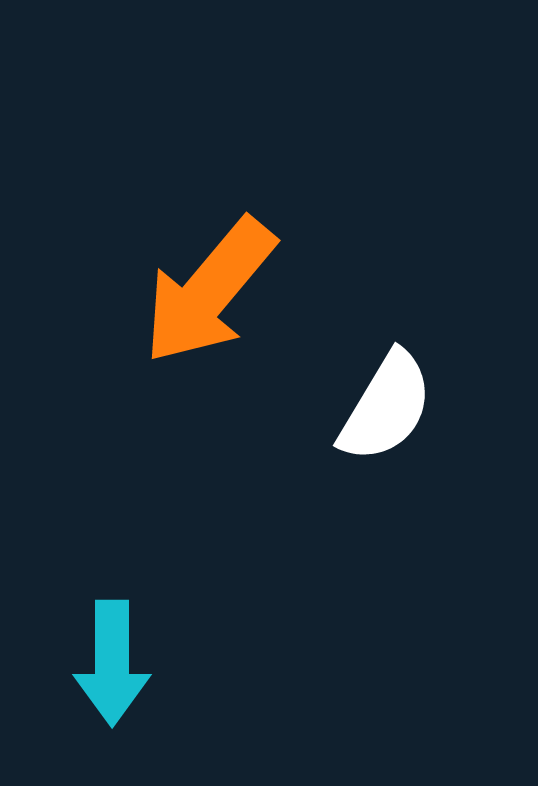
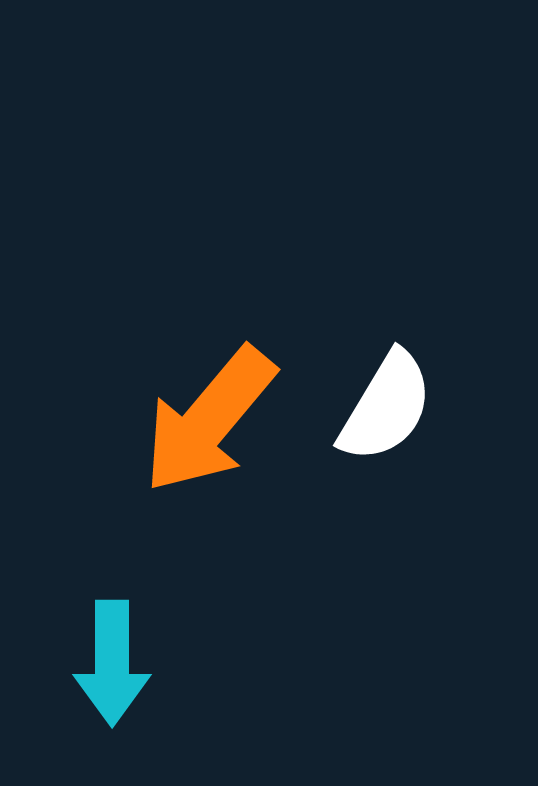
orange arrow: moved 129 px down
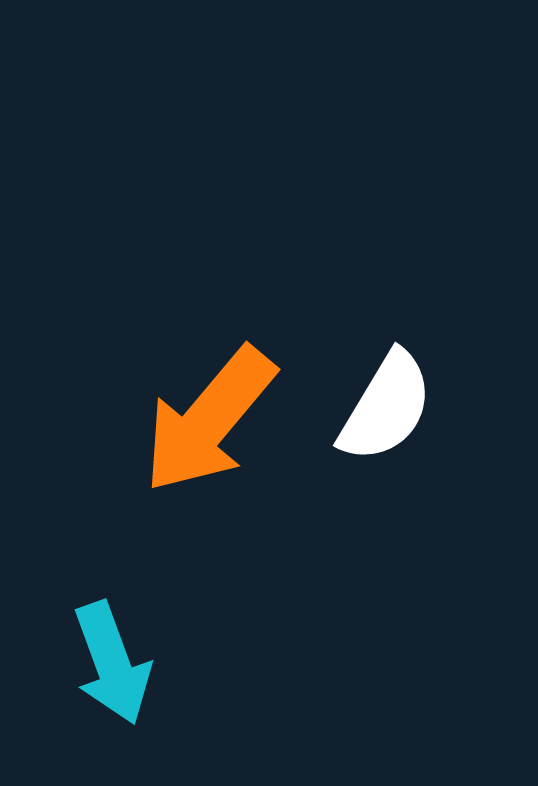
cyan arrow: rotated 20 degrees counterclockwise
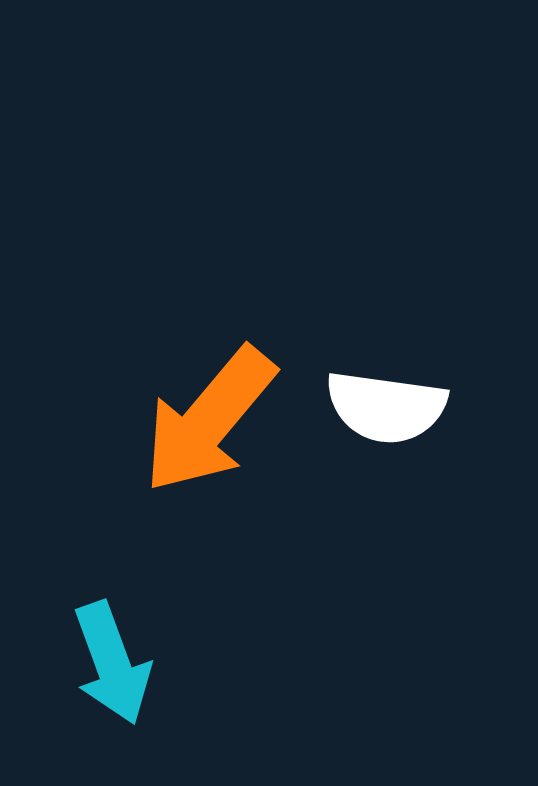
white semicircle: rotated 67 degrees clockwise
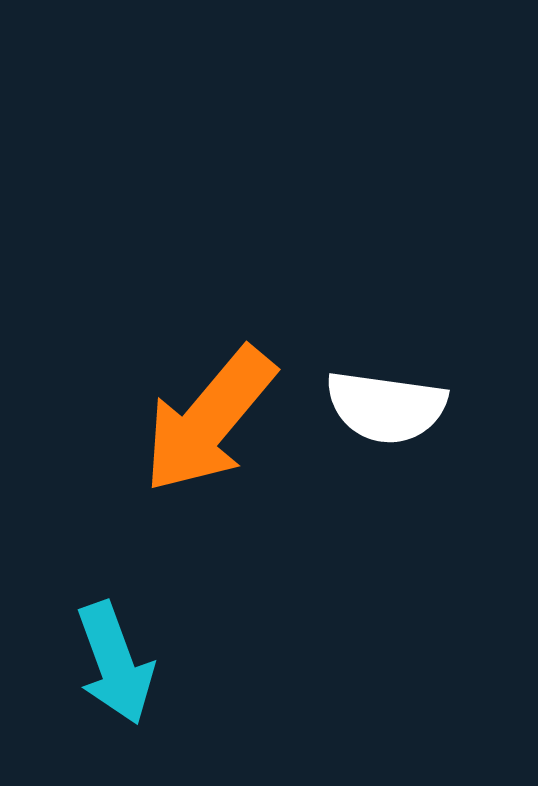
cyan arrow: moved 3 px right
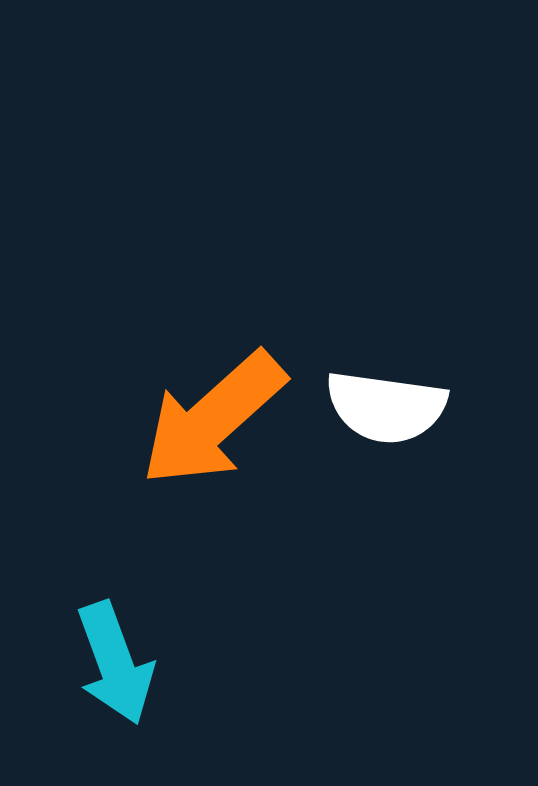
orange arrow: moved 4 px right, 1 px up; rotated 8 degrees clockwise
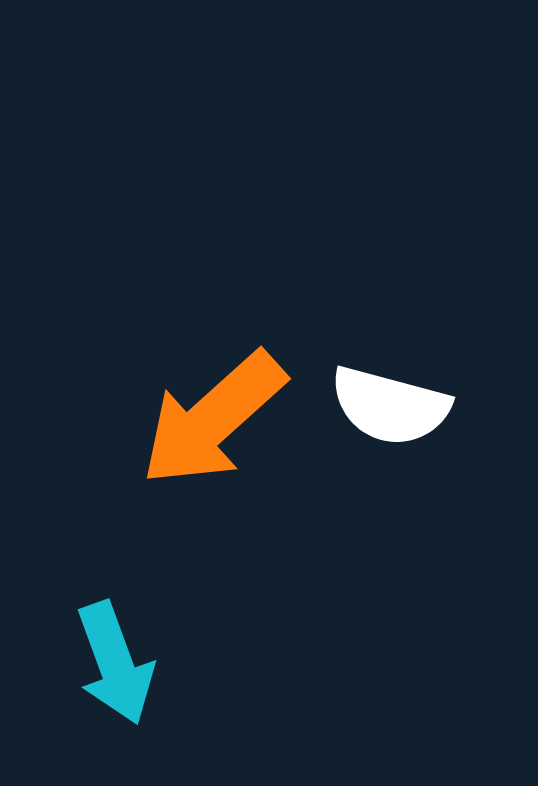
white semicircle: moved 4 px right, 1 px up; rotated 7 degrees clockwise
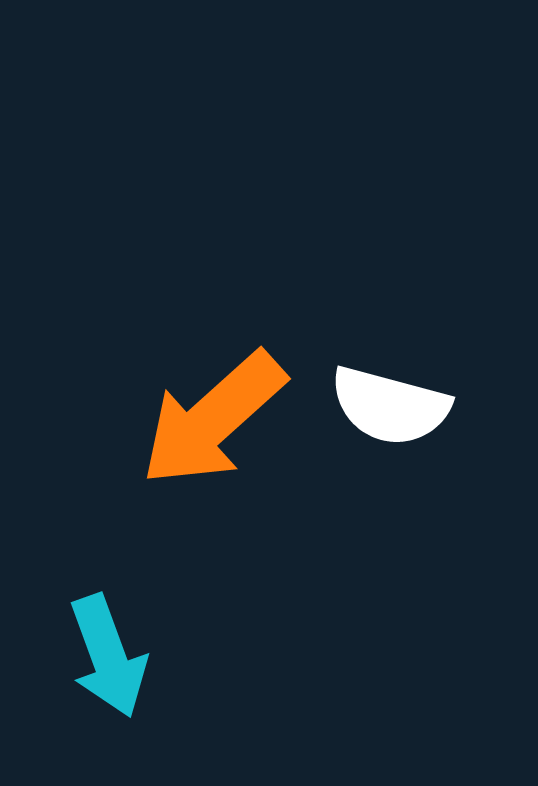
cyan arrow: moved 7 px left, 7 px up
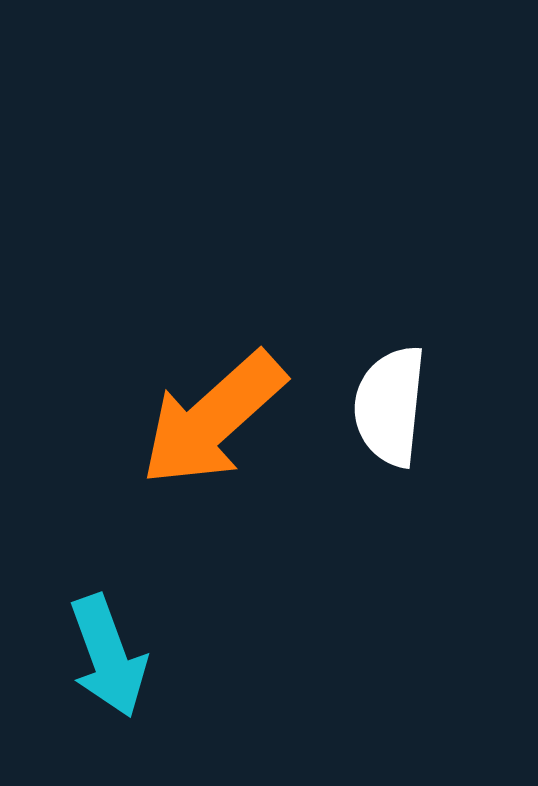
white semicircle: rotated 81 degrees clockwise
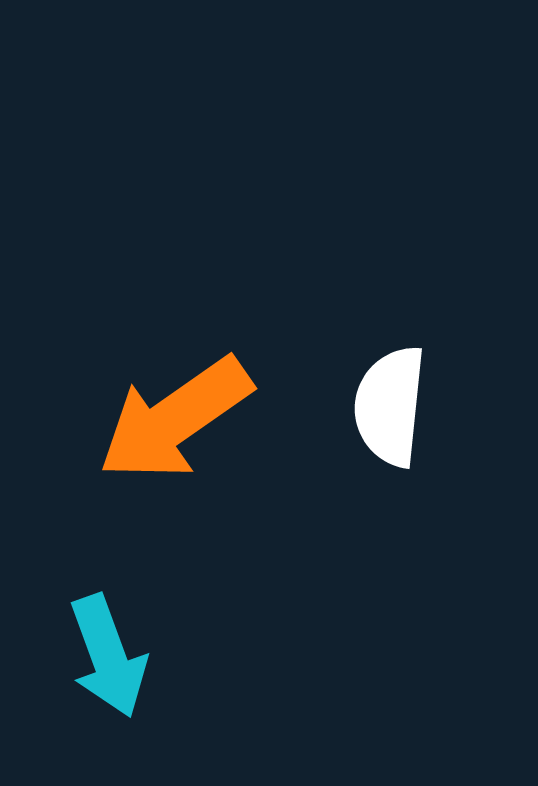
orange arrow: moved 38 px left; rotated 7 degrees clockwise
